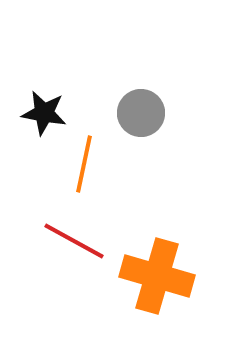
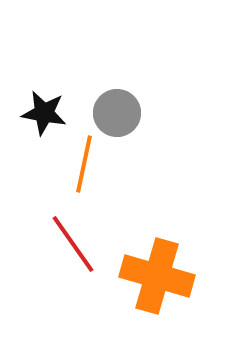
gray circle: moved 24 px left
red line: moved 1 px left, 3 px down; rotated 26 degrees clockwise
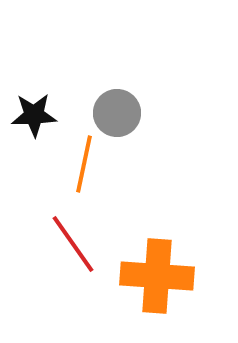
black star: moved 10 px left, 2 px down; rotated 12 degrees counterclockwise
orange cross: rotated 12 degrees counterclockwise
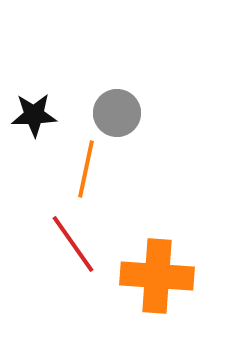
orange line: moved 2 px right, 5 px down
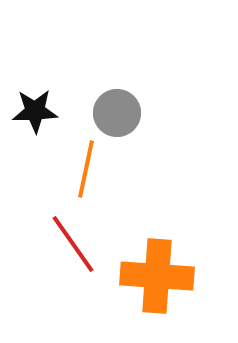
black star: moved 1 px right, 4 px up
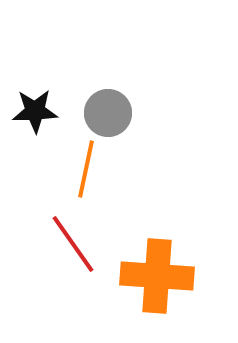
gray circle: moved 9 px left
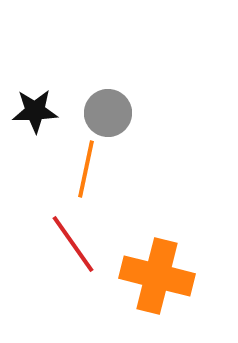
orange cross: rotated 10 degrees clockwise
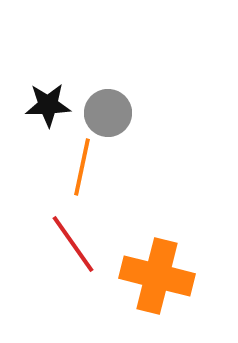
black star: moved 13 px right, 6 px up
orange line: moved 4 px left, 2 px up
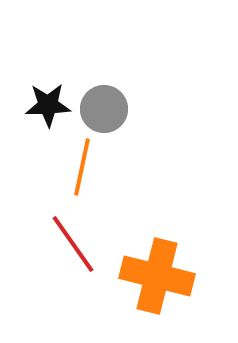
gray circle: moved 4 px left, 4 px up
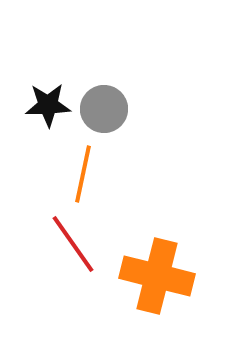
orange line: moved 1 px right, 7 px down
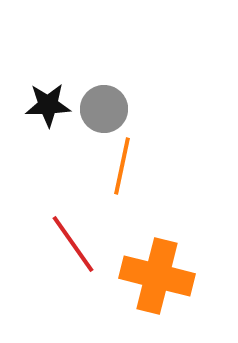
orange line: moved 39 px right, 8 px up
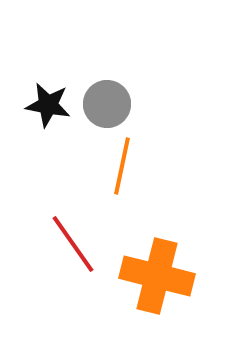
black star: rotated 12 degrees clockwise
gray circle: moved 3 px right, 5 px up
